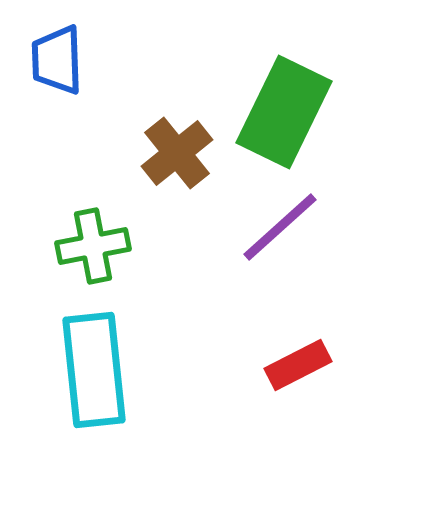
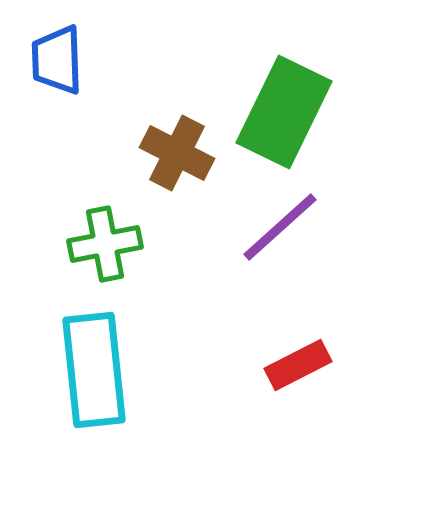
brown cross: rotated 24 degrees counterclockwise
green cross: moved 12 px right, 2 px up
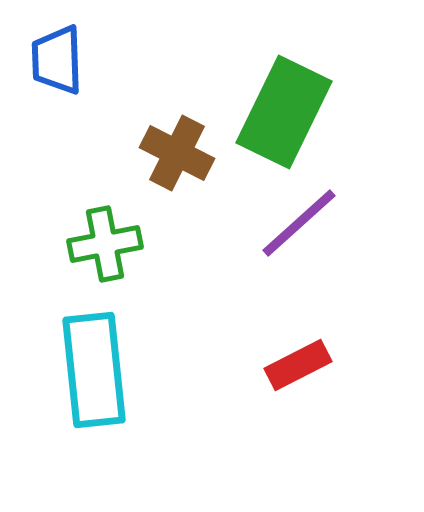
purple line: moved 19 px right, 4 px up
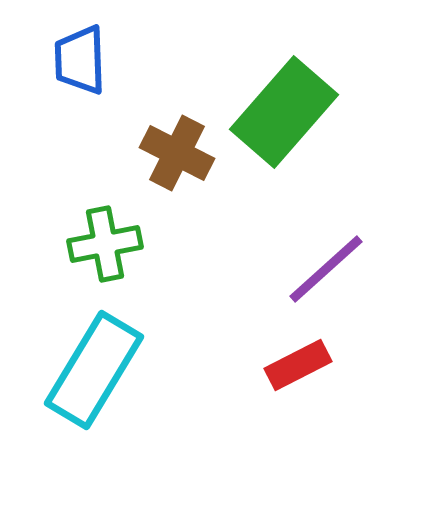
blue trapezoid: moved 23 px right
green rectangle: rotated 15 degrees clockwise
purple line: moved 27 px right, 46 px down
cyan rectangle: rotated 37 degrees clockwise
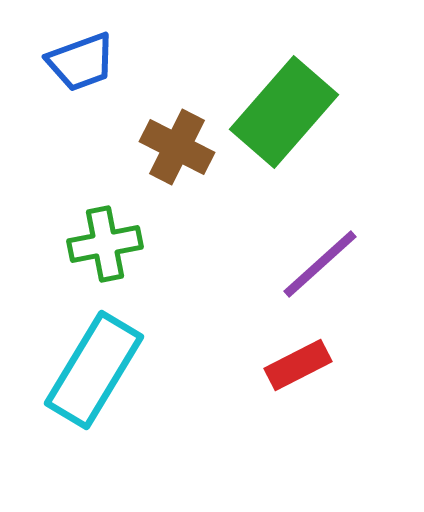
blue trapezoid: moved 1 px right, 2 px down; rotated 108 degrees counterclockwise
brown cross: moved 6 px up
purple line: moved 6 px left, 5 px up
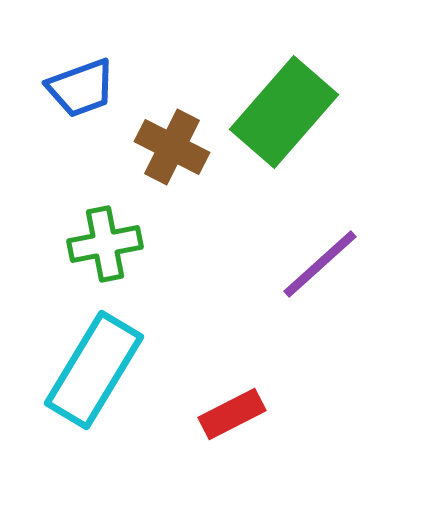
blue trapezoid: moved 26 px down
brown cross: moved 5 px left
red rectangle: moved 66 px left, 49 px down
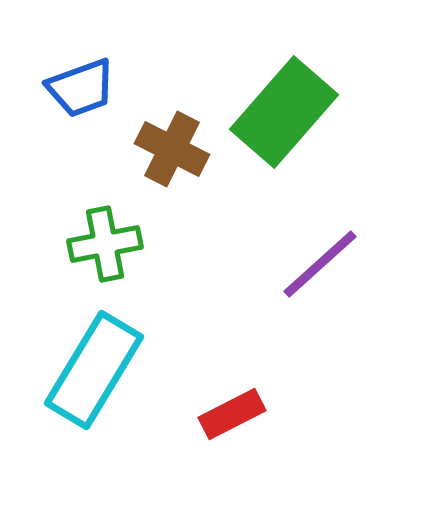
brown cross: moved 2 px down
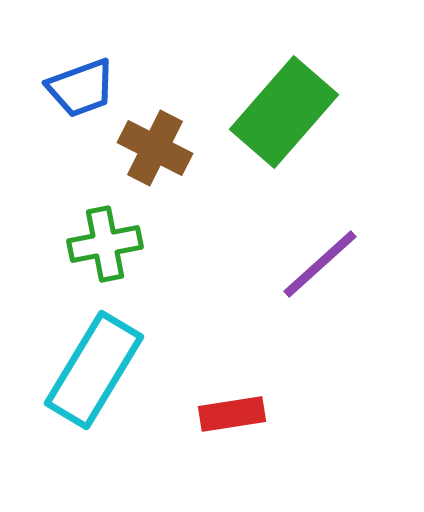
brown cross: moved 17 px left, 1 px up
red rectangle: rotated 18 degrees clockwise
